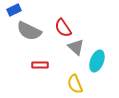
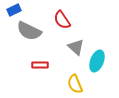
red semicircle: moved 1 px left, 8 px up
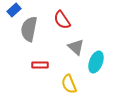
blue rectangle: rotated 16 degrees counterclockwise
gray semicircle: moved 2 px up; rotated 75 degrees clockwise
cyan ellipse: moved 1 px left, 1 px down
yellow semicircle: moved 6 px left
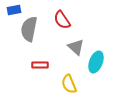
blue rectangle: rotated 32 degrees clockwise
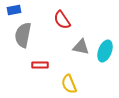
gray semicircle: moved 6 px left, 6 px down
gray triangle: moved 5 px right; rotated 30 degrees counterclockwise
cyan ellipse: moved 9 px right, 11 px up
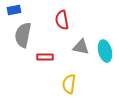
red semicircle: rotated 24 degrees clockwise
cyan ellipse: rotated 35 degrees counterclockwise
red rectangle: moved 5 px right, 8 px up
yellow semicircle: rotated 30 degrees clockwise
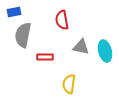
blue rectangle: moved 2 px down
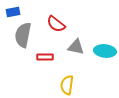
blue rectangle: moved 1 px left
red semicircle: moved 6 px left, 4 px down; rotated 42 degrees counterclockwise
gray triangle: moved 5 px left
cyan ellipse: rotated 70 degrees counterclockwise
yellow semicircle: moved 2 px left, 1 px down
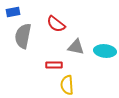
gray semicircle: moved 1 px down
red rectangle: moved 9 px right, 8 px down
yellow semicircle: rotated 12 degrees counterclockwise
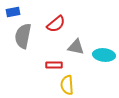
red semicircle: rotated 78 degrees counterclockwise
cyan ellipse: moved 1 px left, 4 px down
